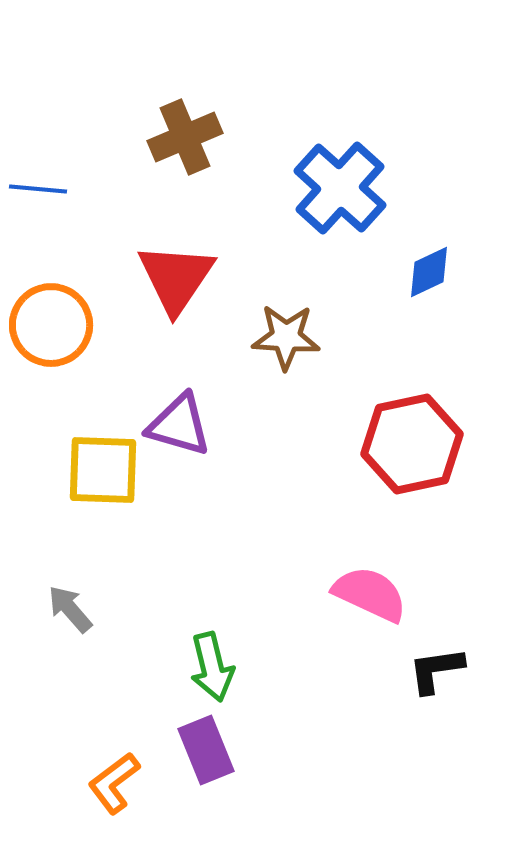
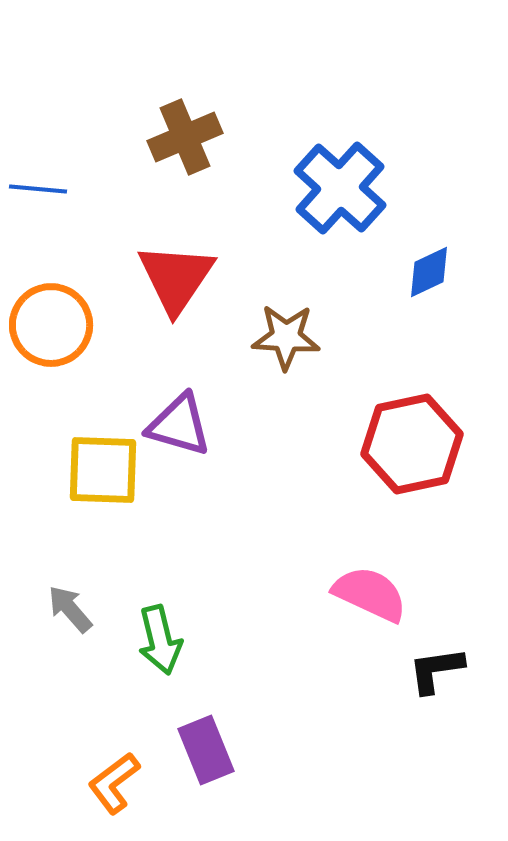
green arrow: moved 52 px left, 27 px up
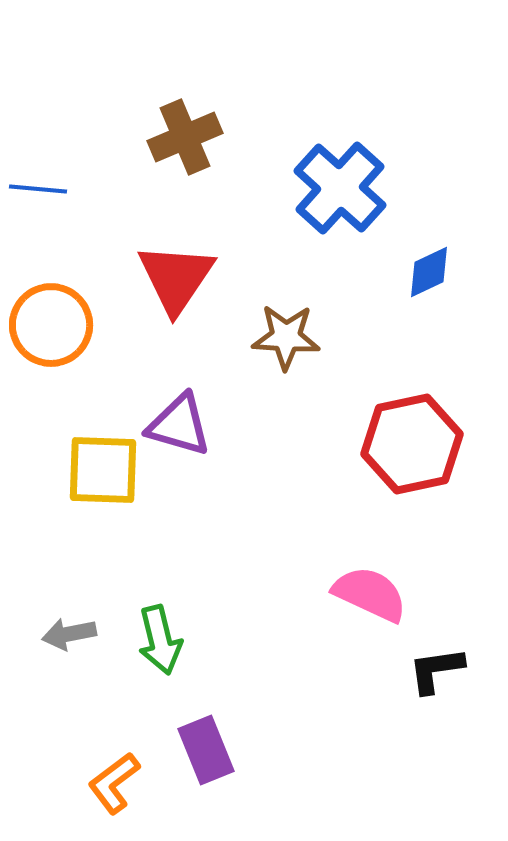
gray arrow: moved 1 px left, 25 px down; rotated 60 degrees counterclockwise
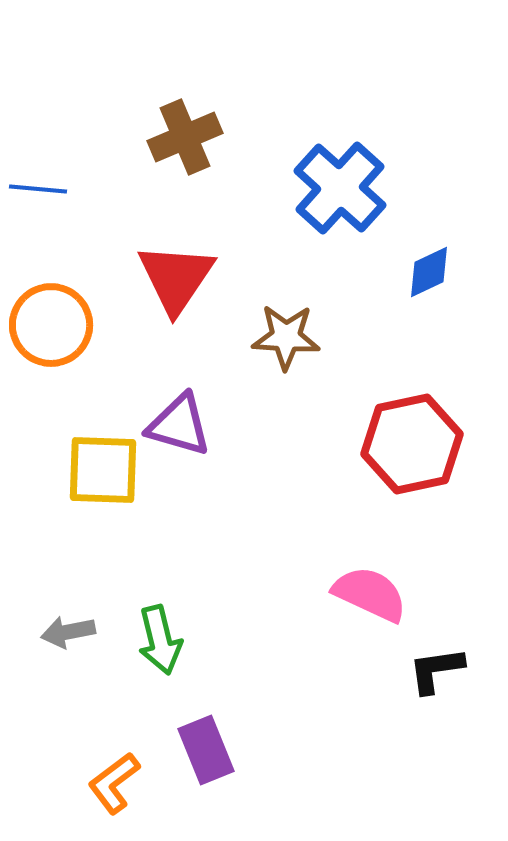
gray arrow: moved 1 px left, 2 px up
